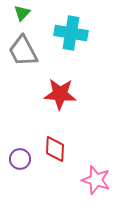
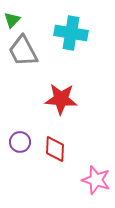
green triangle: moved 10 px left, 7 px down
red star: moved 1 px right, 5 px down
purple circle: moved 17 px up
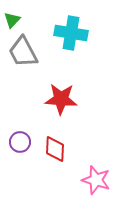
gray trapezoid: moved 1 px down
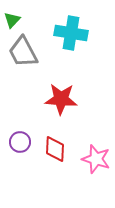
pink star: moved 21 px up
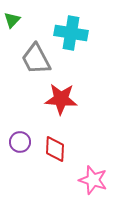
gray trapezoid: moved 13 px right, 7 px down
pink star: moved 3 px left, 21 px down
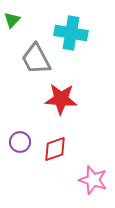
red diamond: rotated 68 degrees clockwise
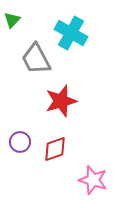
cyan cross: rotated 20 degrees clockwise
red star: moved 2 px down; rotated 20 degrees counterclockwise
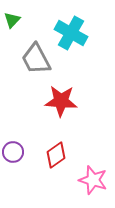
red star: rotated 20 degrees clockwise
purple circle: moved 7 px left, 10 px down
red diamond: moved 1 px right, 6 px down; rotated 16 degrees counterclockwise
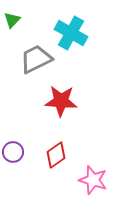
gray trapezoid: rotated 92 degrees clockwise
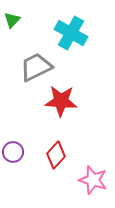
gray trapezoid: moved 8 px down
red diamond: rotated 12 degrees counterclockwise
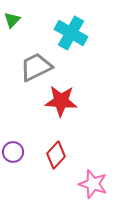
pink star: moved 4 px down
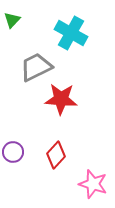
red star: moved 2 px up
